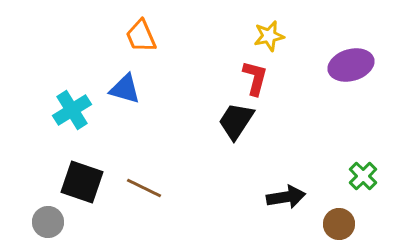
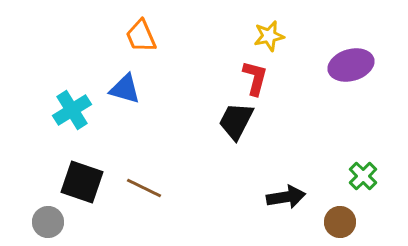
black trapezoid: rotated 6 degrees counterclockwise
brown circle: moved 1 px right, 2 px up
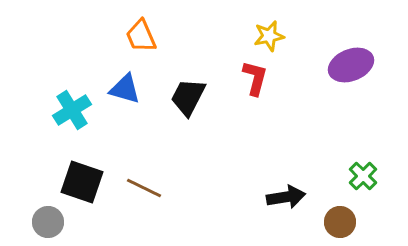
purple ellipse: rotated 6 degrees counterclockwise
black trapezoid: moved 48 px left, 24 px up
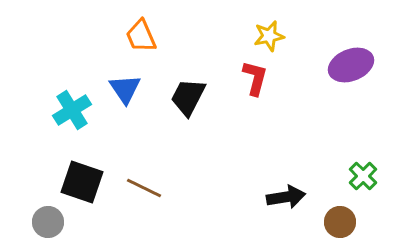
blue triangle: rotated 40 degrees clockwise
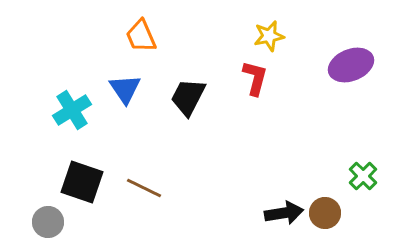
black arrow: moved 2 px left, 16 px down
brown circle: moved 15 px left, 9 px up
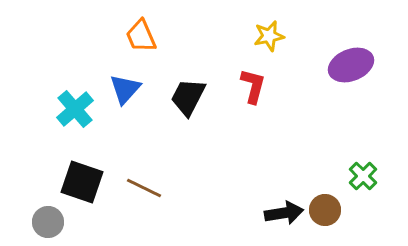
red L-shape: moved 2 px left, 8 px down
blue triangle: rotated 16 degrees clockwise
cyan cross: moved 3 px right, 1 px up; rotated 9 degrees counterclockwise
brown circle: moved 3 px up
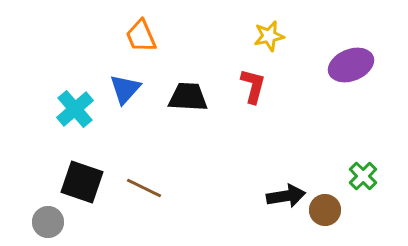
black trapezoid: rotated 66 degrees clockwise
black arrow: moved 2 px right, 17 px up
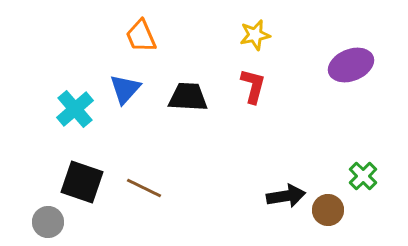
yellow star: moved 14 px left, 1 px up
brown circle: moved 3 px right
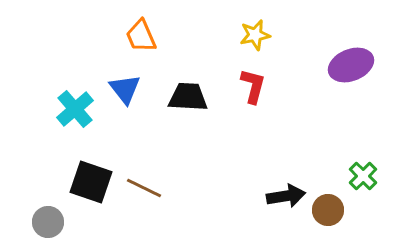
blue triangle: rotated 20 degrees counterclockwise
black square: moved 9 px right
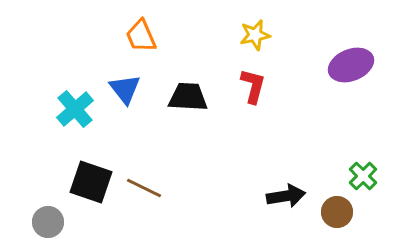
brown circle: moved 9 px right, 2 px down
